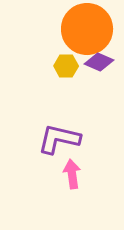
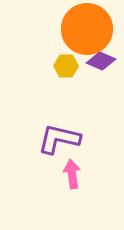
purple diamond: moved 2 px right, 1 px up
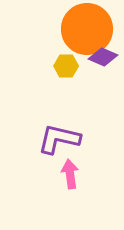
purple diamond: moved 2 px right, 4 px up
pink arrow: moved 2 px left
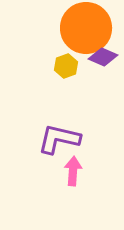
orange circle: moved 1 px left, 1 px up
yellow hexagon: rotated 20 degrees counterclockwise
pink arrow: moved 3 px right, 3 px up; rotated 12 degrees clockwise
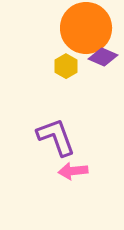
yellow hexagon: rotated 10 degrees counterclockwise
purple L-shape: moved 3 px left, 2 px up; rotated 57 degrees clockwise
pink arrow: rotated 100 degrees counterclockwise
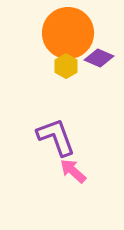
orange circle: moved 18 px left, 5 px down
purple diamond: moved 4 px left, 1 px down
pink arrow: rotated 48 degrees clockwise
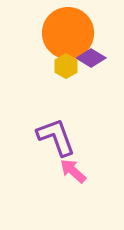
purple diamond: moved 8 px left; rotated 8 degrees clockwise
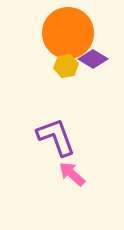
purple diamond: moved 2 px right, 1 px down
yellow hexagon: rotated 20 degrees clockwise
pink arrow: moved 1 px left, 3 px down
